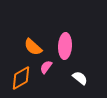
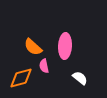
pink semicircle: moved 2 px left, 1 px up; rotated 48 degrees counterclockwise
orange diamond: rotated 15 degrees clockwise
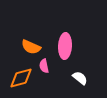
orange semicircle: moved 2 px left; rotated 18 degrees counterclockwise
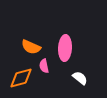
pink ellipse: moved 2 px down
